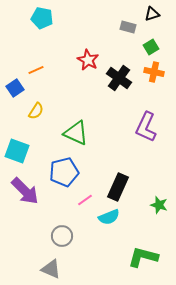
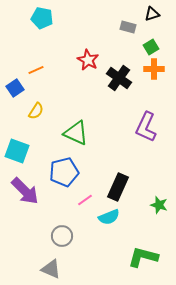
orange cross: moved 3 px up; rotated 12 degrees counterclockwise
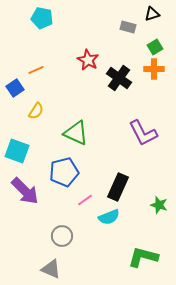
green square: moved 4 px right
purple L-shape: moved 3 px left, 6 px down; rotated 52 degrees counterclockwise
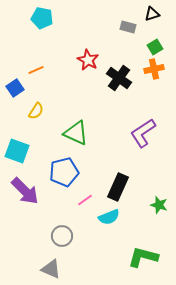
orange cross: rotated 12 degrees counterclockwise
purple L-shape: rotated 84 degrees clockwise
